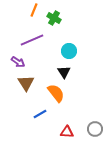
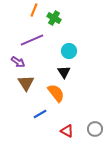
red triangle: moved 1 px up; rotated 24 degrees clockwise
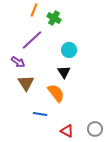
purple line: rotated 20 degrees counterclockwise
cyan circle: moved 1 px up
blue line: rotated 40 degrees clockwise
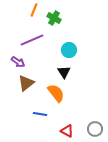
purple line: rotated 20 degrees clockwise
brown triangle: rotated 24 degrees clockwise
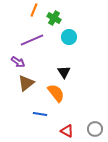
cyan circle: moved 13 px up
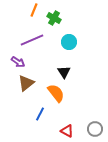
cyan circle: moved 5 px down
blue line: rotated 72 degrees counterclockwise
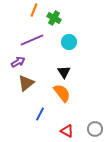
purple arrow: rotated 64 degrees counterclockwise
orange semicircle: moved 6 px right
